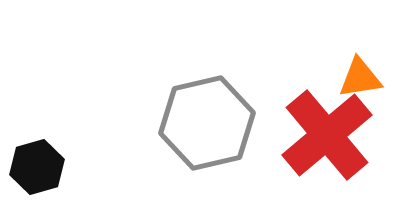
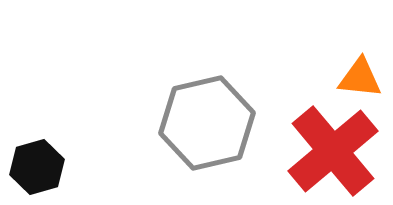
orange triangle: rotated 15 degrees clockwise
red cross: moved 6 px right, 16 px down
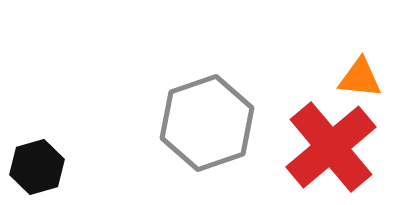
gray hexagon: rotated 6 degrees counterclockwise
red cross: moved 2 px left, 4 px up
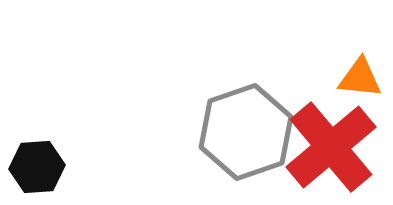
gray hexagon: moved 39 px right, 9 px down
black hexagon: rotated 12 degrees clockwise
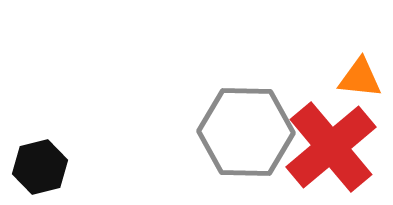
gray hexagon: rotated 20 degrees clockwise
black hexagon: moved 3 px right; rotated 10 degrees counterclockwise
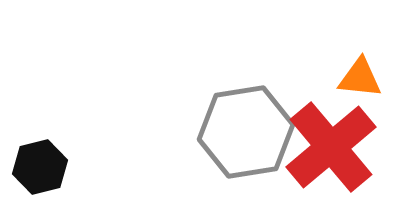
gray hexagon: rotated 10 degrees counterclockwise
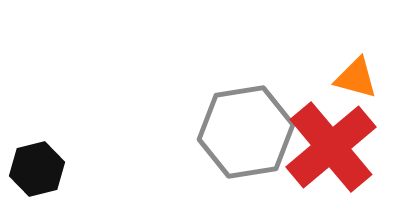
orange triangle: moved 4 px left; rotated 9 degrees clockwise
black hexagon: moved 3 px left, 2 px down
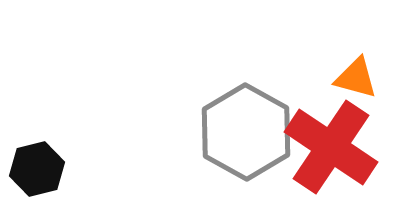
gray hexagon: rotated 22 degrees counterclockwise
red cross: rotated 16 degrees counterclockwise
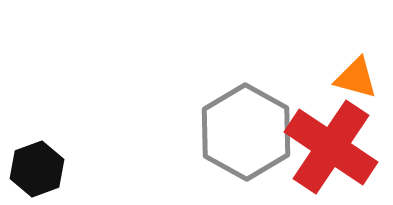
black hexagon: rotated 6 degrees counterclockwise
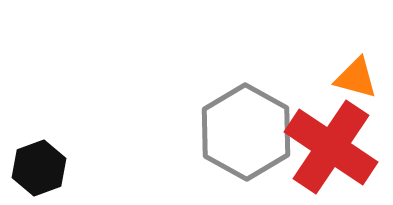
black hexagon: moved 2 px right, 1 px up
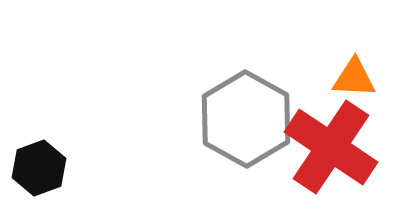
orange triangle: moved 2 px left; rotated 12 degrees counterclockwise
gray hexagon: moved 13 px up
